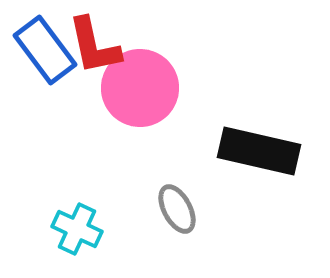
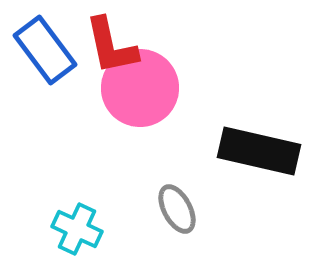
red L-shape: moved 17 px right
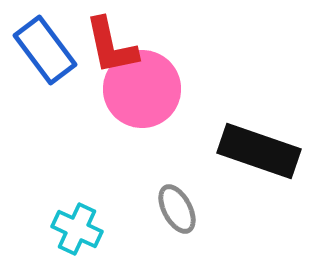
pink circle: moved 2 px right, 1 px down
black rectangle: rotated 6 degrees clockwise
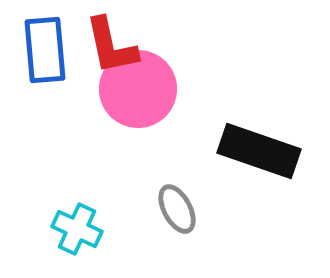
blue rectangle: rotated 32 degrees clockwise
pink circle: moved 4 px left
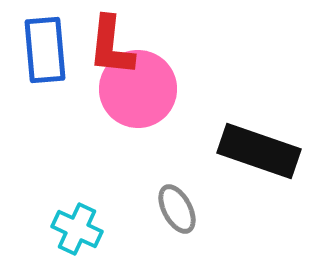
red L-shape: rotated 18 degrees clockwise
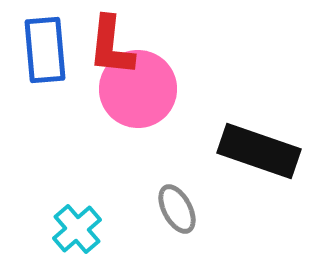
cyan cross: rotated 24 degrees clockwise
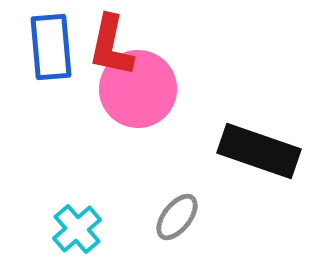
red L-shape: rotated 6 degrees clockwise
blue rectangle: moved 6 px right, 3 px up
gray ellipse: moved 8 px down; rotated 66 degrees clockwise
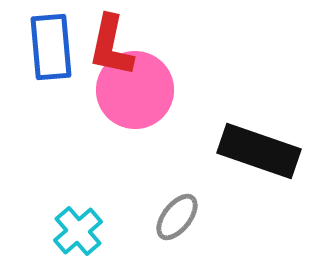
pink circle: moved 3 px left, 1 px down
cyan cross: moved 1 px right, 2 px down
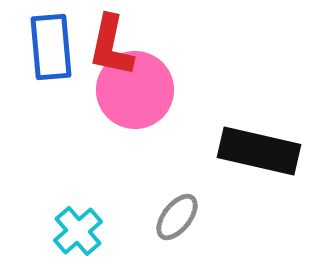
black rectangle: rotated 6 degrees counterclockwise
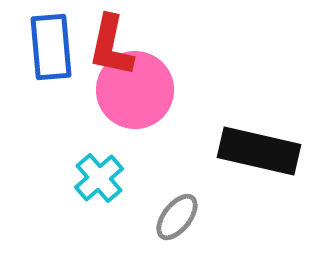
cyan cross: moved 21 px right, 53 px up
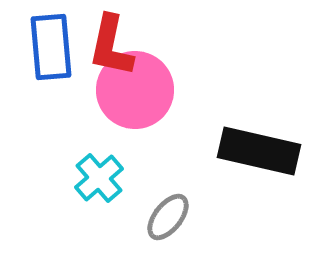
gray ellipse: moved 9 px left
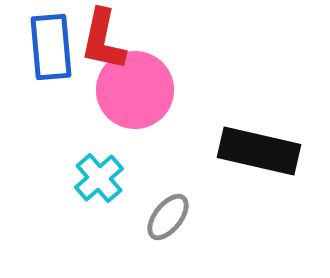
red L-shape: moved 8 px left, 6 px up
